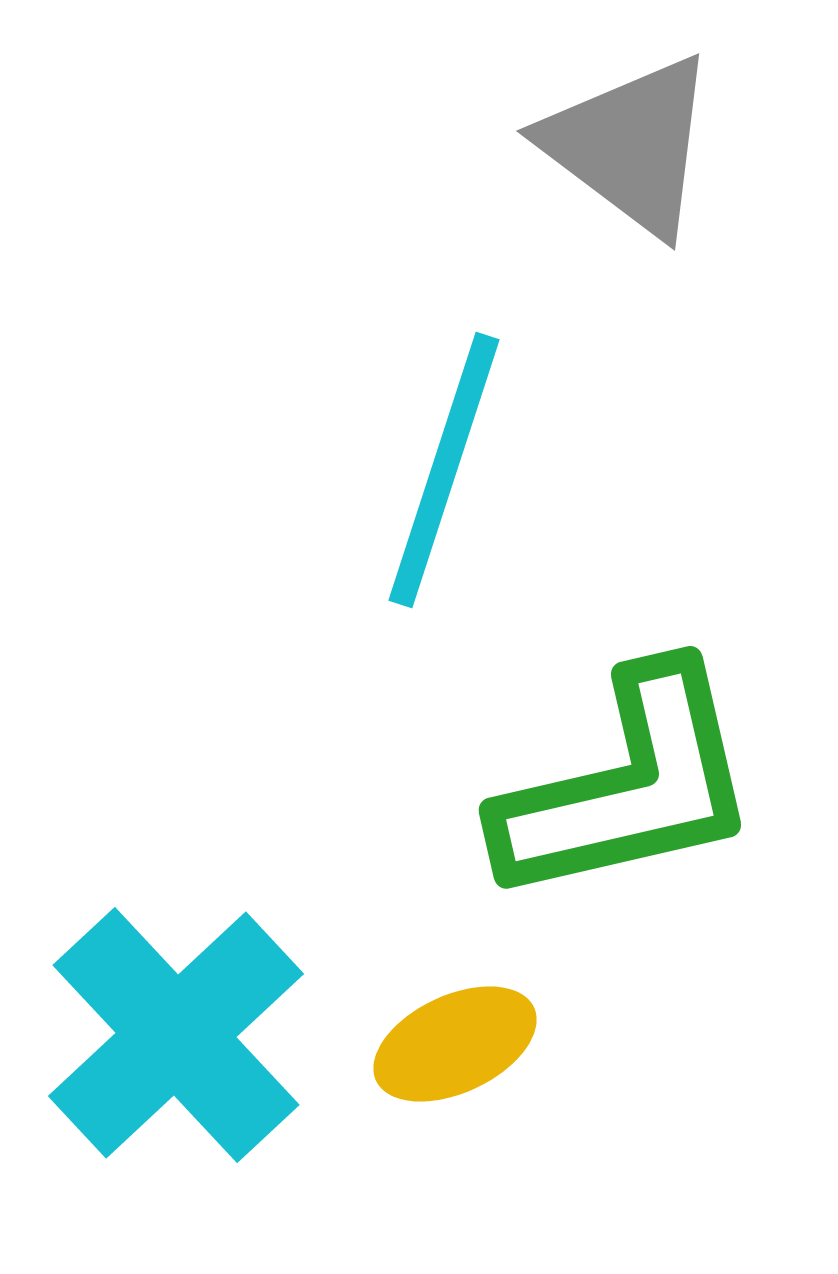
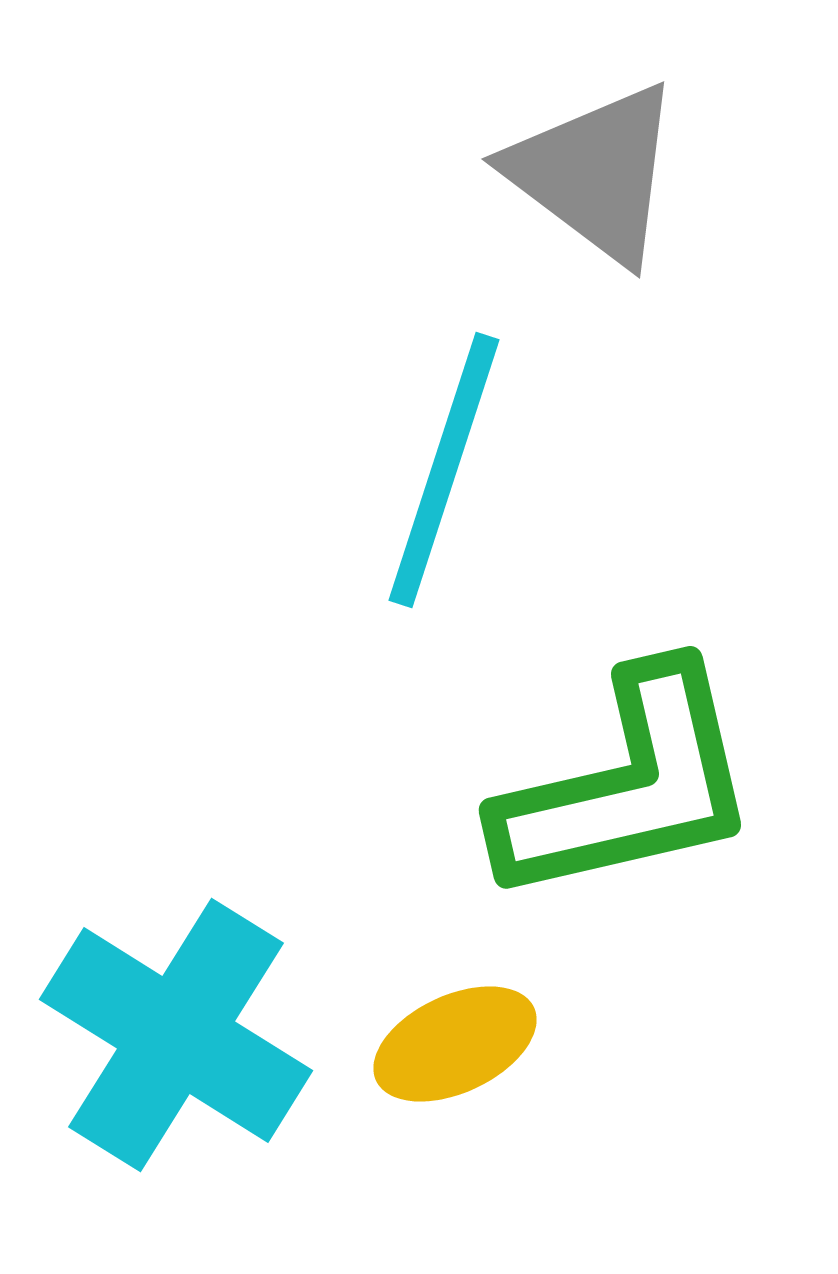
gray triangle: moved 35 px left, 28 px down
cyan cross: rotated 15 degrees counterclockwise
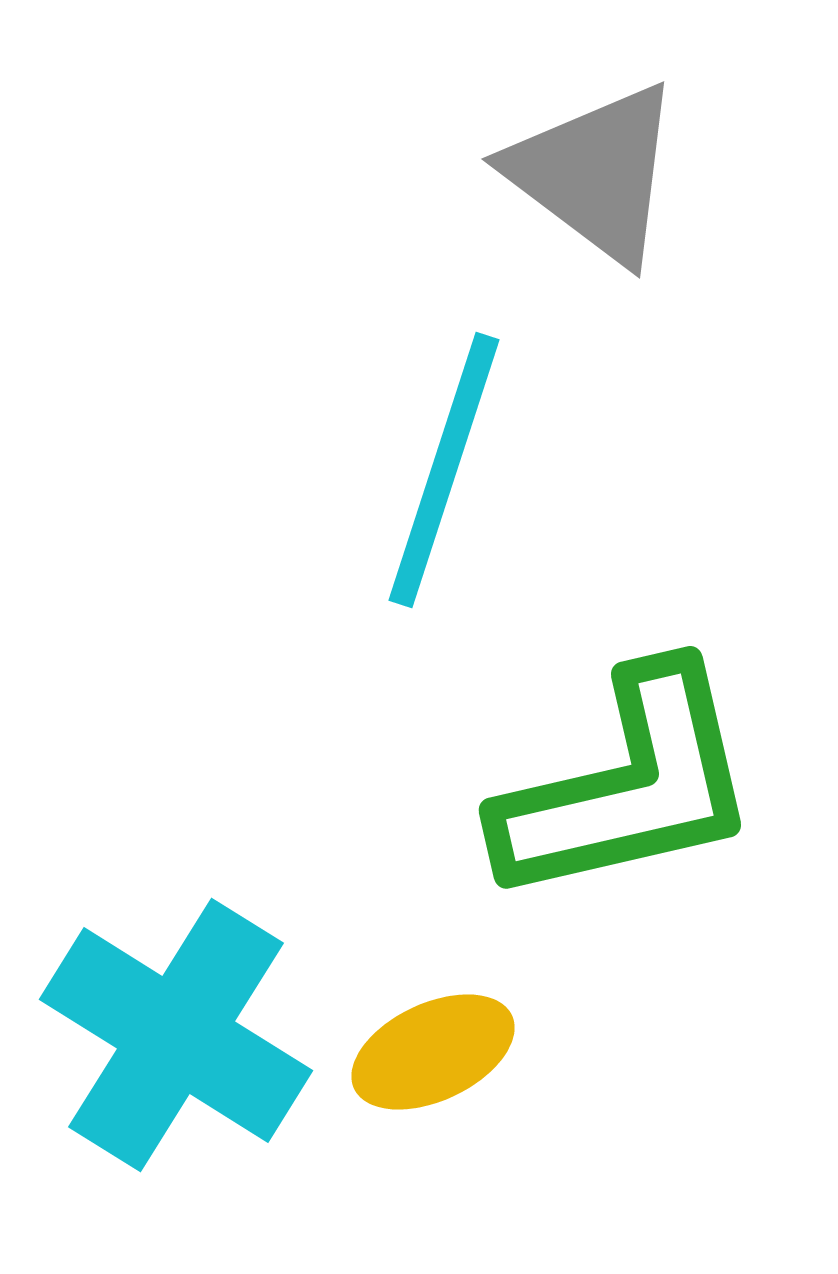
yellow ellipse: moved 22 px left, 8 px down
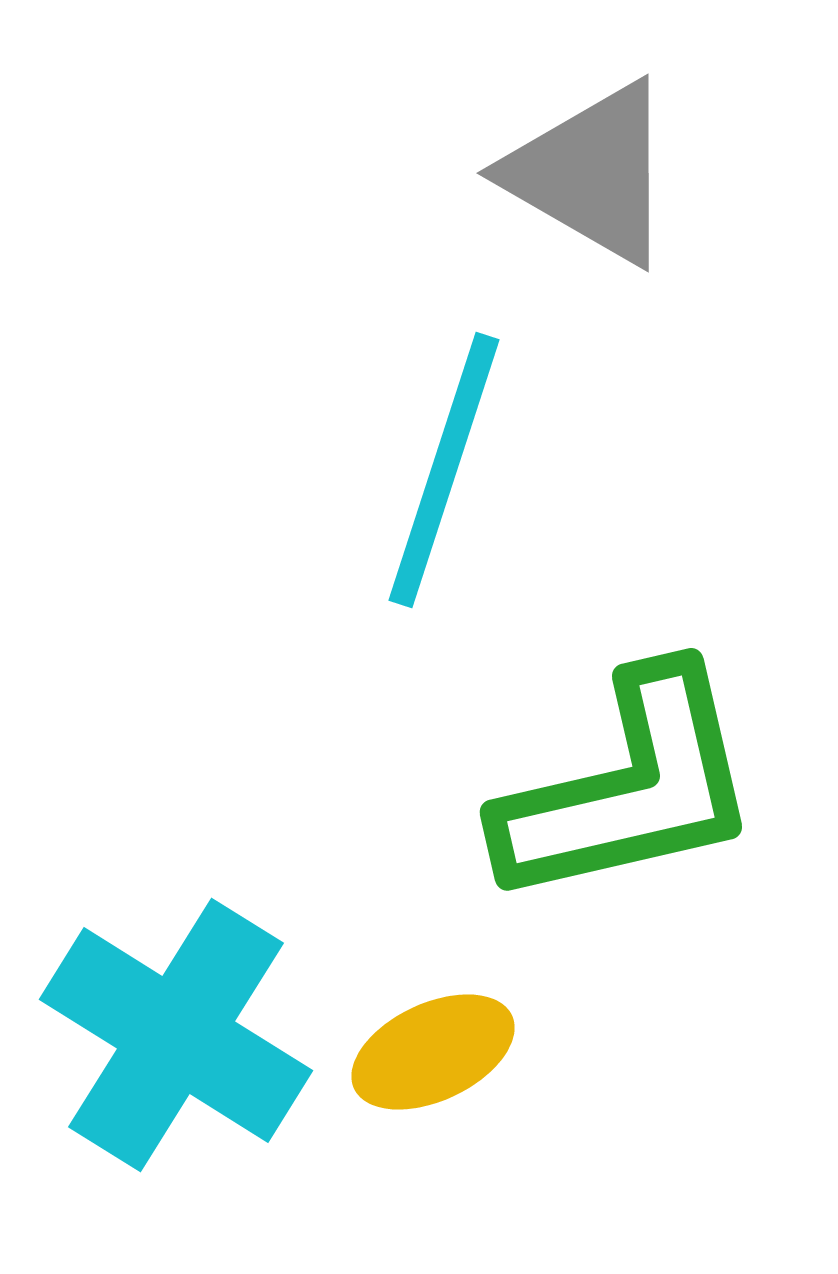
gray triangle: moved 4 px left; rotated 7 degrees counterclockwise
green L-shape: moved 1 px right, 2 px down
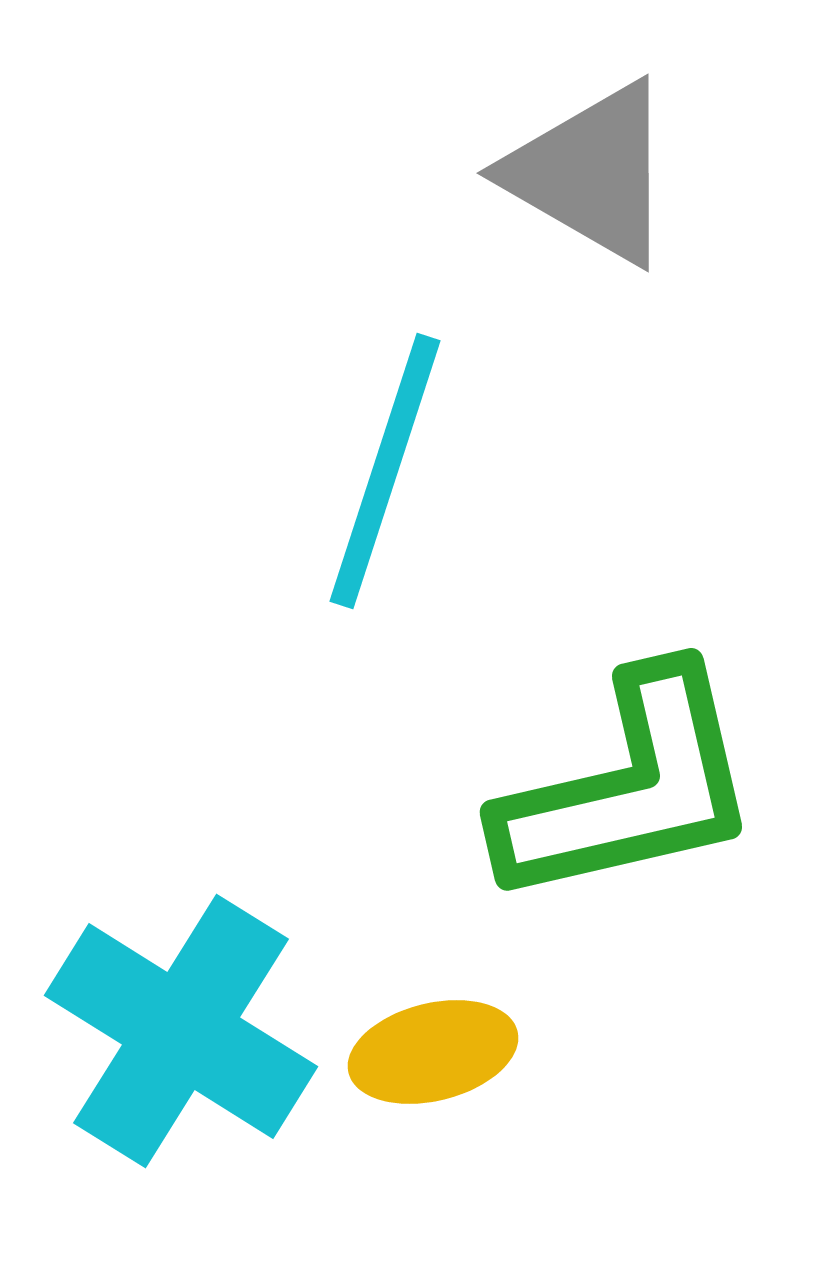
cyan line: moved 59 px left, 1 px down
cyan cross: moved 5 px right, 4 px up
yellow ellipse: rotated 11 degrees clockwise
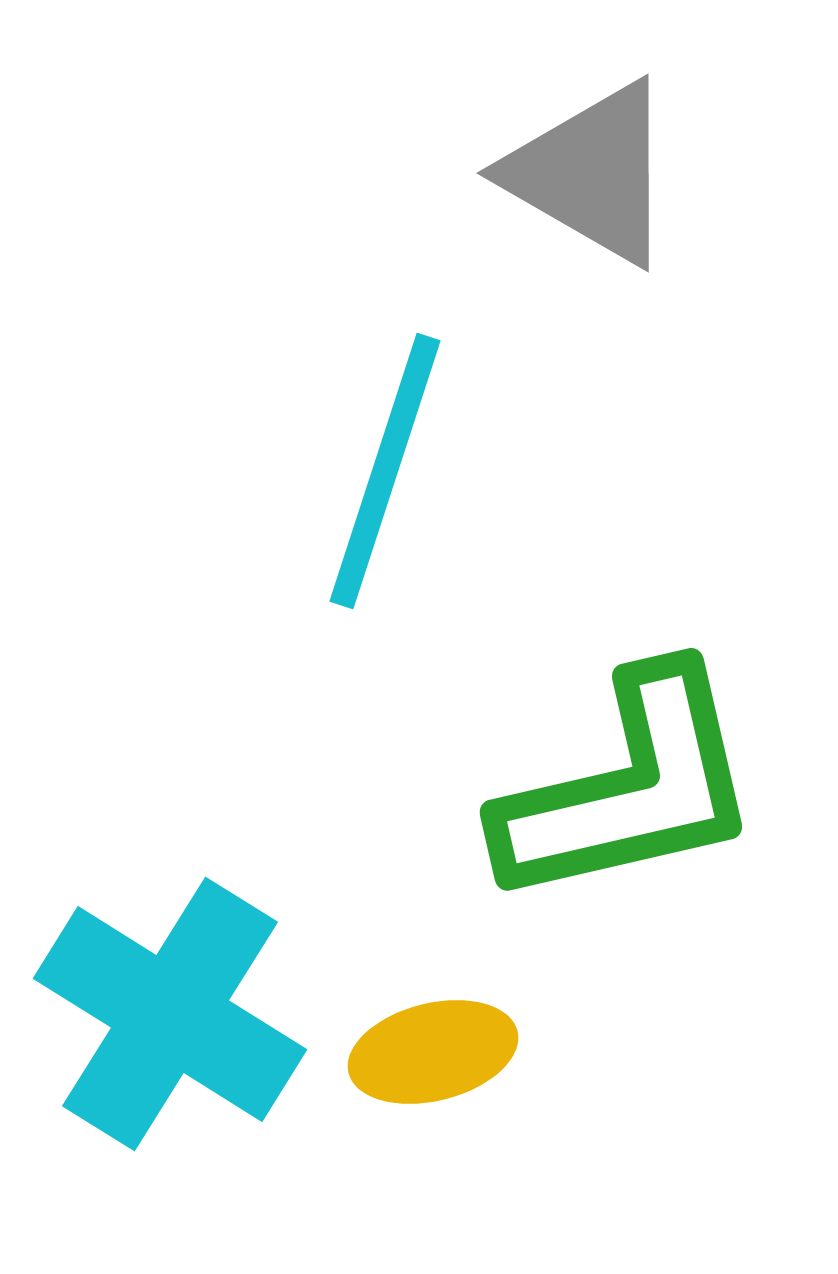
cyan cross: moved 11 px left, 17 px up
